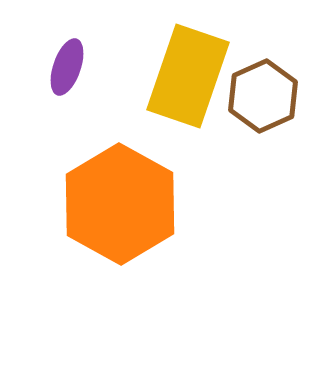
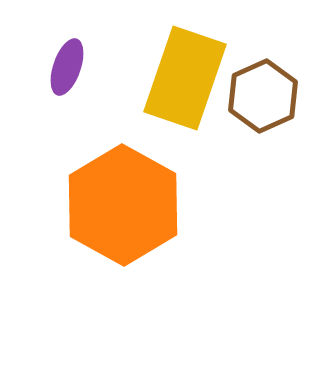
yellow rectangle: moved 3 px left, 2 px down
orange hexagon: moved 3 px right, 1 px down
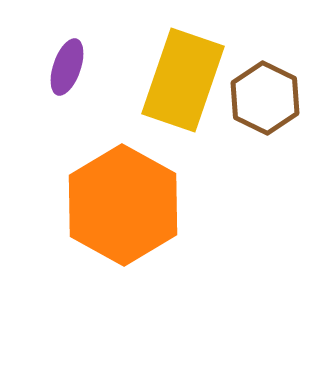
yellow rectangle: moved 2 px left, 2 px down
brown hexagon: moved 2 px right, 2 px down; rotated 10 degrees counterclockwise
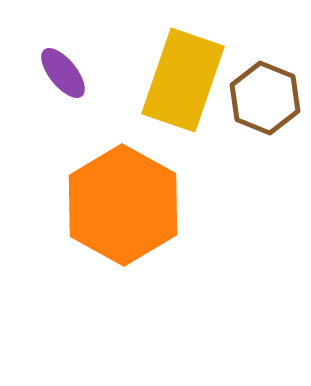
purple ellipse: moved 4 px left, 6 px down; rotated 58 degrees counterclockwise
brown hexagon: rotated 4 degrees counterclockwise
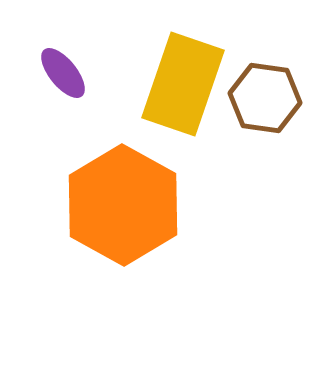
yellow rectangle: moved 4 px down
brown hexagon: rotated 14 degrees counterclockwise
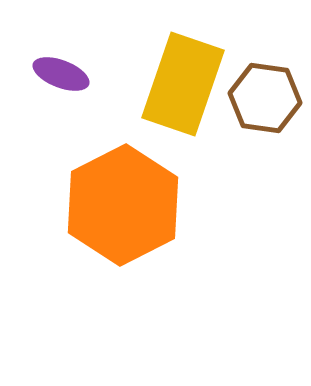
purple ellipse: moved 2 px left, 1 px down; rotated 30 degrees counterclockwise
orange hexagon: rotated 4 degrees clockwise
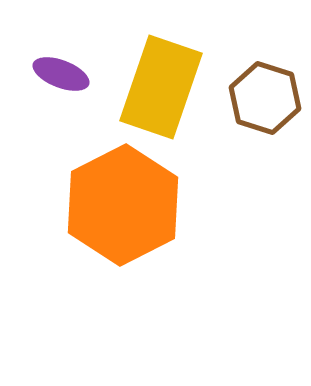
yellow rectangle: moved 22 px left, 3 px down
brown hexagon: rotated 10 degrees clockwise
